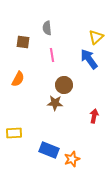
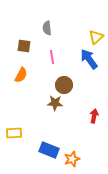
brown square: moved 1 px right, 4 px down
pink line: moved 2 px down
orange semicircle: moved 3 px right, 4 px up
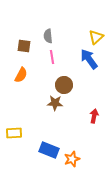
gray semicircle: moved 1 px right, 8 px down
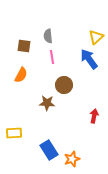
brown star: moved 8 px left
blue rectangle: rotated 36 degrees clockwise
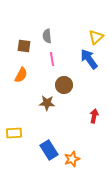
gray semicircle: moved 1 px left
pink line: moved 2 px down
